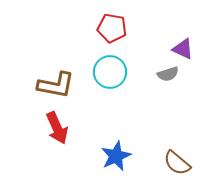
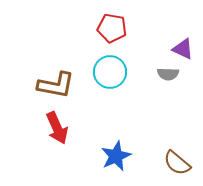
gray semicircle: rotated 20 degrees clockwise
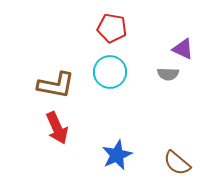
blue star: moved 1 px right, 1 px up
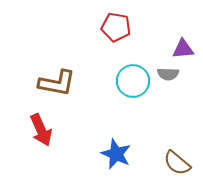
red pentagon: moved 4 px right, 1 px up
purple triangle: rotated 30 degrees counterclockwise
cyan circle: moved 23 px right, 9 px down
brown L-shape: moved 1 px right, 2 px up
red arrow: moved 16 px left, 2 px down
blue star: moved 1 px left, 1 px up; rotated 24 degrees counterclockwise
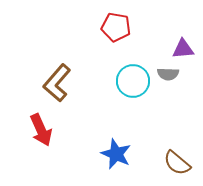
brown L-shape: rotated 120 degrees clockwise
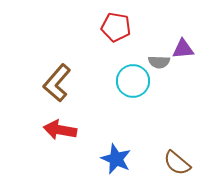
gray semicircle: moved 9 px left, 12 px up
red arrow: moved 19 px right; rotated 124 degrees clockwise
blue star: moved 5 px down
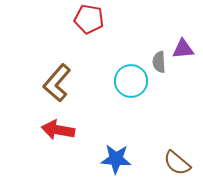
red pentagon: moved 27 px left, 8 px up
gray semicircle: rotated 85 degrees clockwise
cyan circle: moved 2 px left
red arrow: moved 2 px left
blue star: rotated 20 degrees counterclockwise
